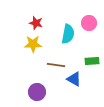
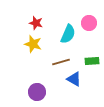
cyan semicircle: rotated 12 degrees clockwise
yellow star: rotated 18 degrees clockwise
brown line: moved 5 px right, 3 px up; rotated 24 degrees counterclockwise
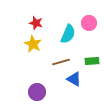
yellow star: rotated 12 degrees clockwise
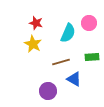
cyan semicircle: moved 1 px up
green rectangle: moved 4 px up
purple circle: moved 11 px right, 1 px up
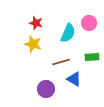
yellow star: rotated 12 degrees counterclockwise
purple circle: moved 2 px left, 2 px up
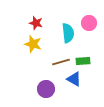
cyan semicircle: rotated 30 degrees counterclockwise
green rectangle: moved 9 px left, 4 px down
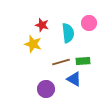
red star: moved 6 px right, 2 px down
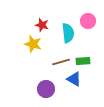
pink circle: moved 1 px left, 2 px up
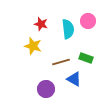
red star: moved 1 px left, 1 px up
cyan semicircle: moved 4 px up
yellow star: moved 2 px down
green rectangle: moved 3 px right, 3 px up; rotated 24 degrees clockwise
